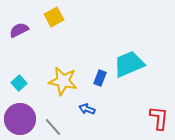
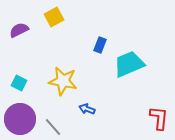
blue rectangle: moved 33 px up
cyan square: rotated 21 degrees counterclockwise
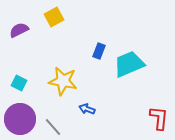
blue rectangle: moved 1 px left, 6 px down
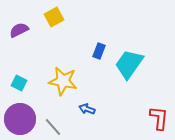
cyan trapezoid: rotated 32 degrees counterclockwise
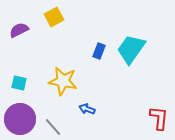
cyan trapezoid: moved 2 px right, 15 px up
cyan square: rotated 14 degrees counterclockwise
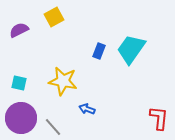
purple circle: moved 1 px right, 1 px up
